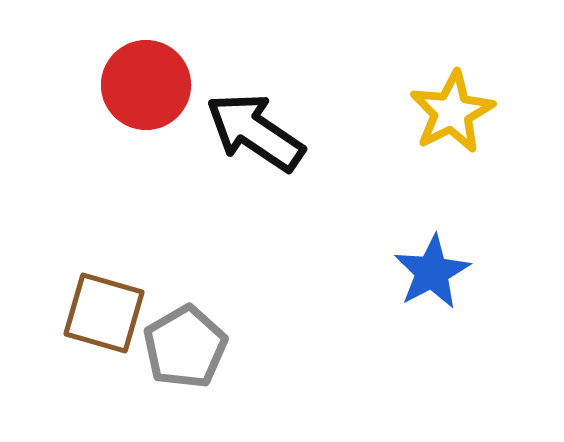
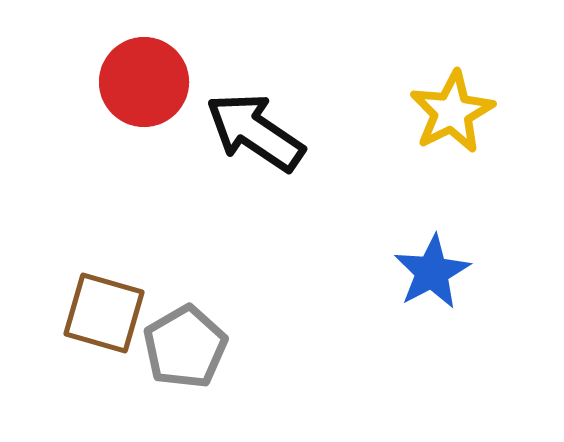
red circle: moved 2 px left, 3 px up
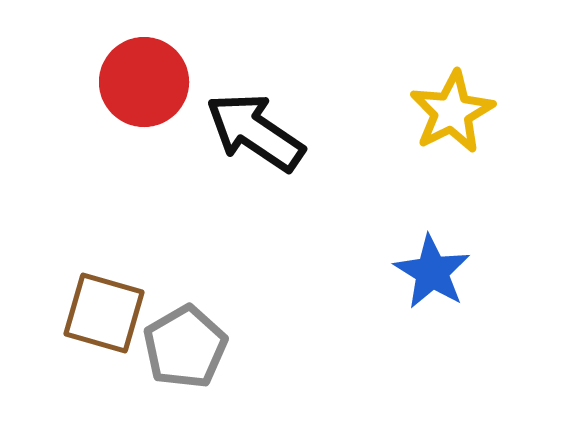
blue star: rotated 12 degrees counterclockwise
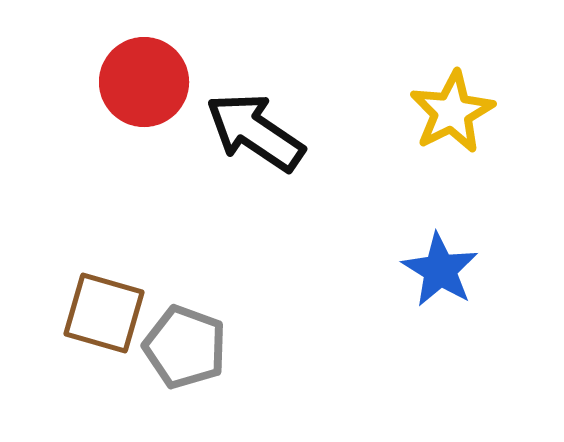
blue star: moved 8 px right, 2 px up
gray pentagon: rotated 22 degrees counterclockwise
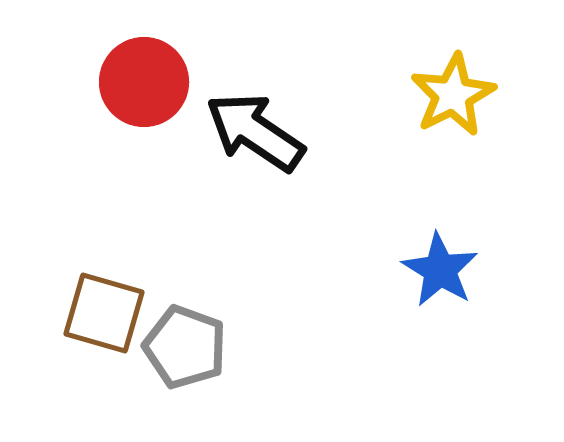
yellow star: moved 1 px right, 17 px up
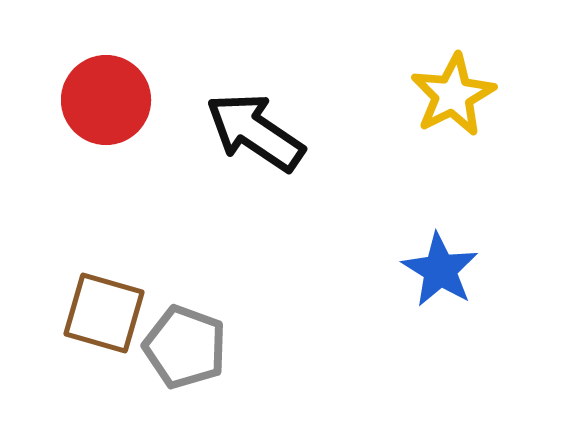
red circle: moved 38 px left, 18 px down
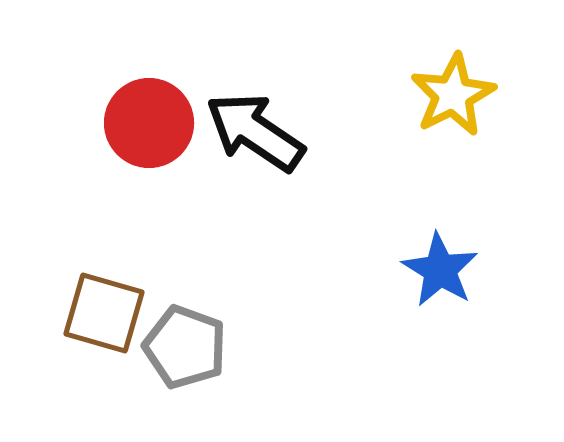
red circle: moved 43 px right, 23 px down
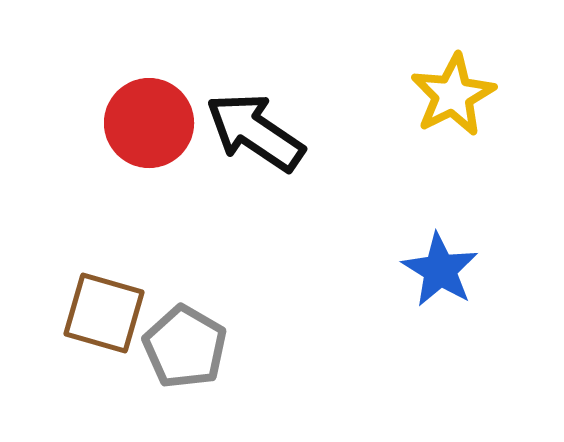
gray pentagon: rotated 10 degrees clockwise
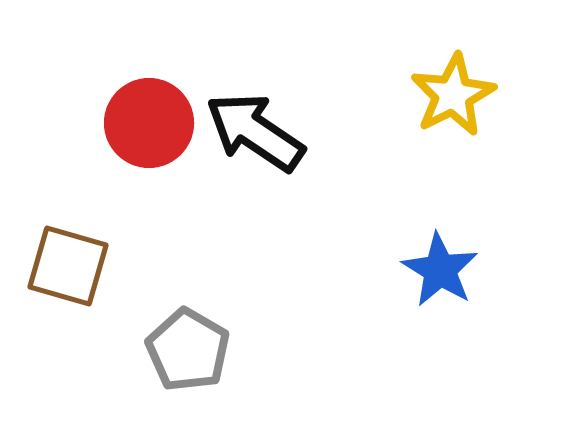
brown square: moved 36 px left, 47 px up
gray pentagon: moved 3 px right, 3 px down
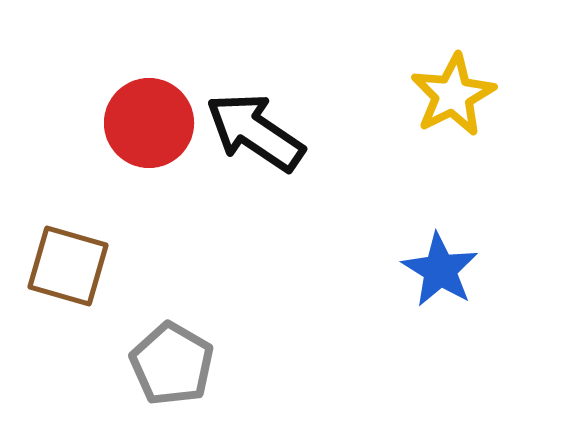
gray pentagon: moved 16 px left, 14 px down
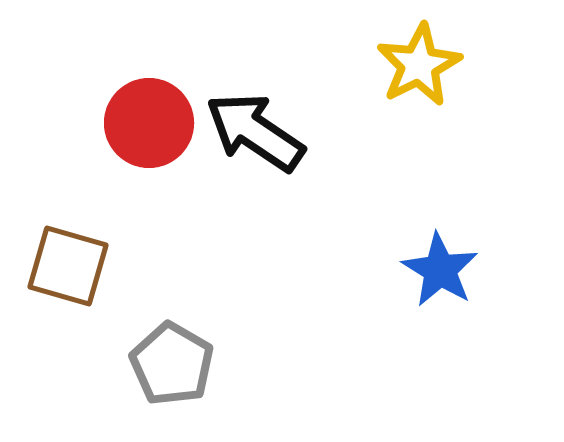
yellow star: moved 34 px left, 30 px up
